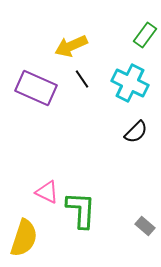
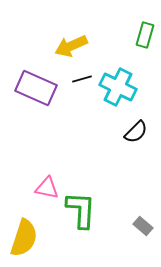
green rectangle: rotated 20 degrees counterclockwise
black line: rotated 72 degrees counterclockwise
cyan cross: moved 12 px left, 4 px down
pink triangle: moved 4 px up; rotated 15 degrees counterclockwise
gray rectangle: moved 2 px left
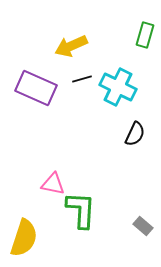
black semicircle: moved 1 px left, 2 px down; rotated 20 degrees counterclockwise
pink triangle: moved 6 px right, 4 px up
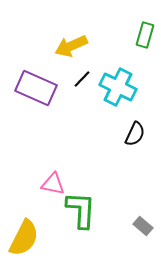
black line: rotated 30 degrees counterclockwise
yellow semicircle: rotated 9 degrees clockwise
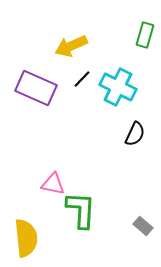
yellow semicircle: moved 2 px right; rotated 33 degrees counterclockwise
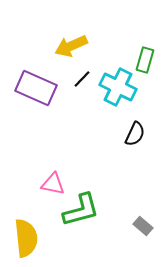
green rectangle: moved 25 px down
green L-shape: rotated 72 degrees clockwise
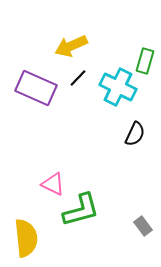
green rectangle: moved 1 px down
black line: moved 4 px left, 1 px up
pink triangle: rotated 15 degrees clockwise
gray rectangle: rotated 12 degrees clockwise
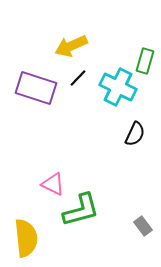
purple rectangle: rotated 6 degrees counterclockwise
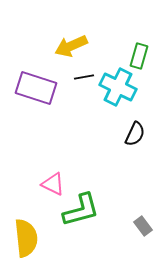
green rectangle: moved 6 px left, 5 px up
black line: moved 6 px right, 1 px up; rotated 36 degrees clockwise
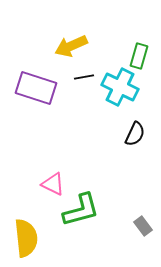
cyan cross: moved 2 px right
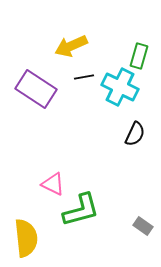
purple rectangle: moved 1 px down; rotated 15 degrees clockwise
gray rectangle: rotated 18 degrees counterclockwise
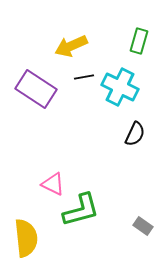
green rectangle: moved 15 px up
